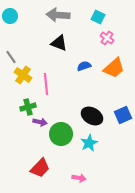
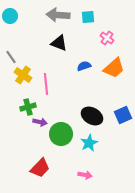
cyan square: moved 10 px left; rotated 32 degrees counterclockwise
pink arrow: moved 6 px right, 3 px up
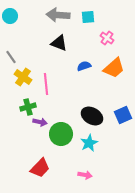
yellow cross: moved 2 px down
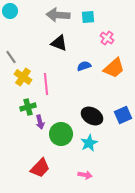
cyan circle: moved 5 px up
purple arrow: rotated 64 degrees clockwise
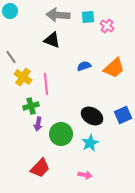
pink cross: moved 12 px up
black triangle: moved 7 px left, 3 px up
green cross: moved 3 px right, 1 px up
purple arrow: moved 2 px left, 2 px down; rotated 24 degrees clockwise
cyan star: moved 1 px right
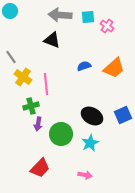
gray arrow: moved 2 px right
